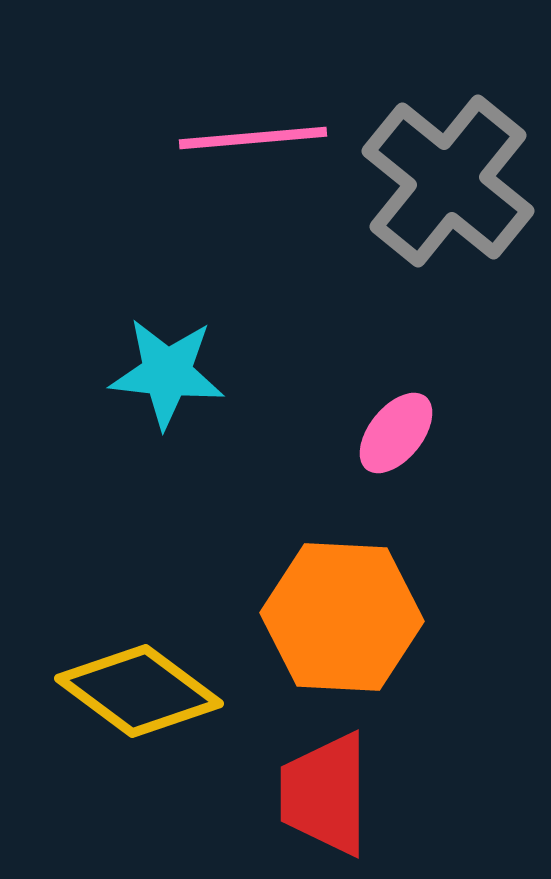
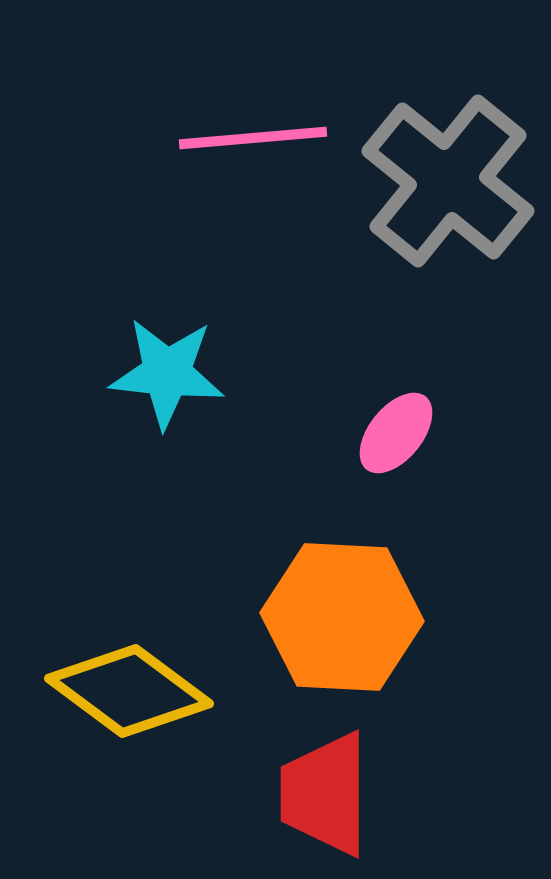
yellow diamond: moved 10 px left
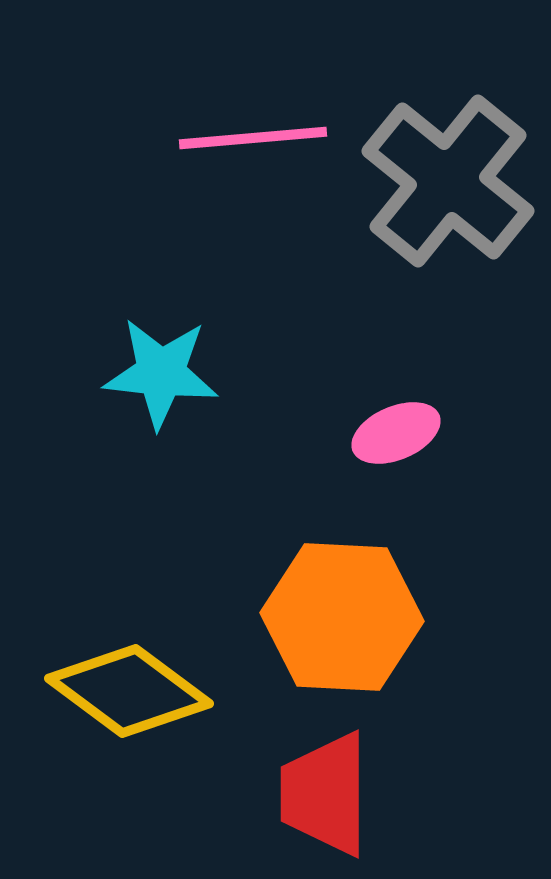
cyan star: moved 6 px left
pink ellipse: rotated 28 degrees clockwise
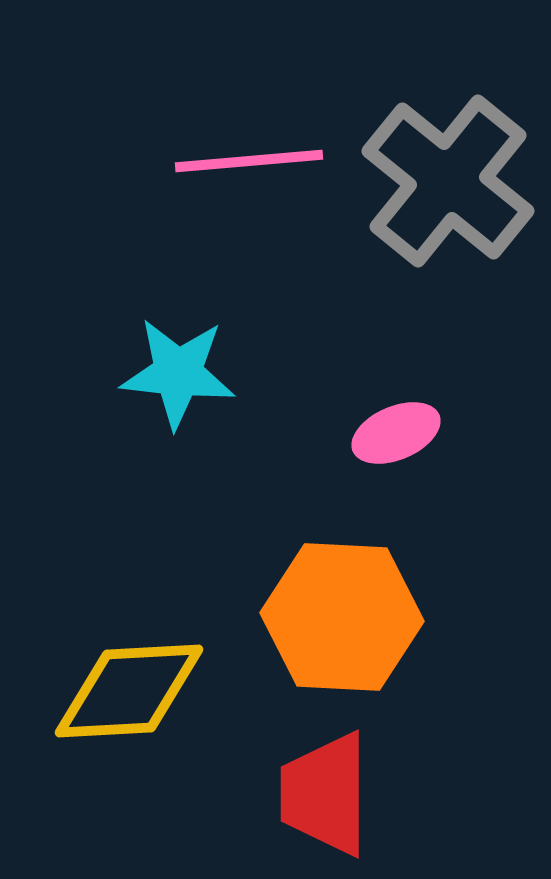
pink line: moved 4 px left, 23 px down
cyan star: moved 17 px right
yellow diamond: rotated 40 degrees counterclockwise
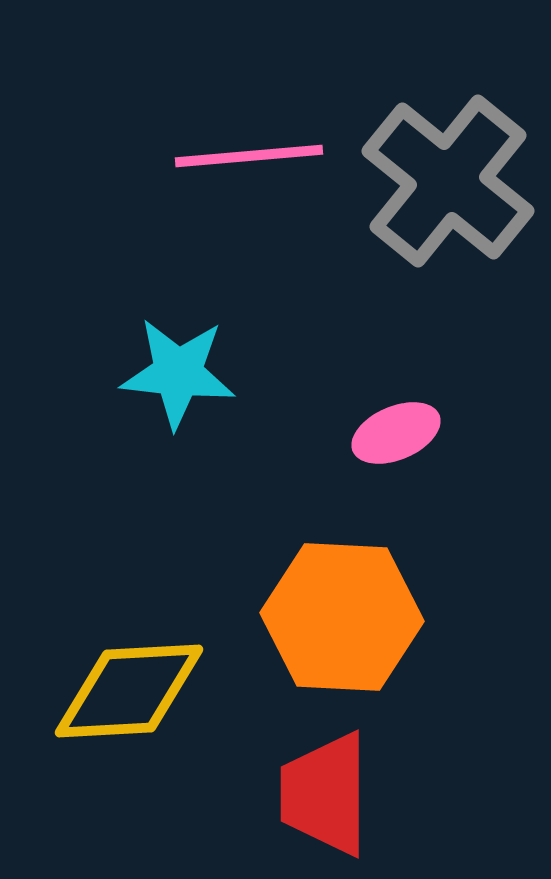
pink line: moved 5 px up
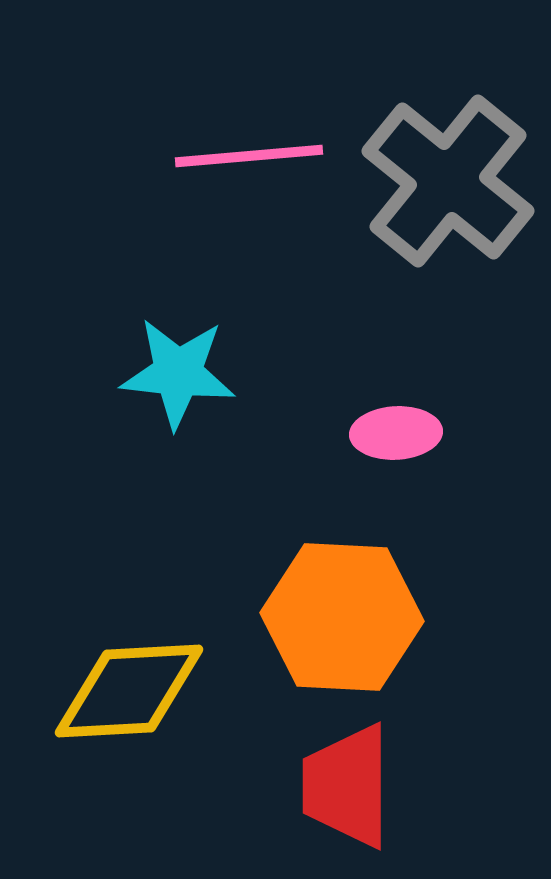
pink ellipse: rotated 20 degrees clockwise
red trapezoid: moved 22 px right, 8 px up
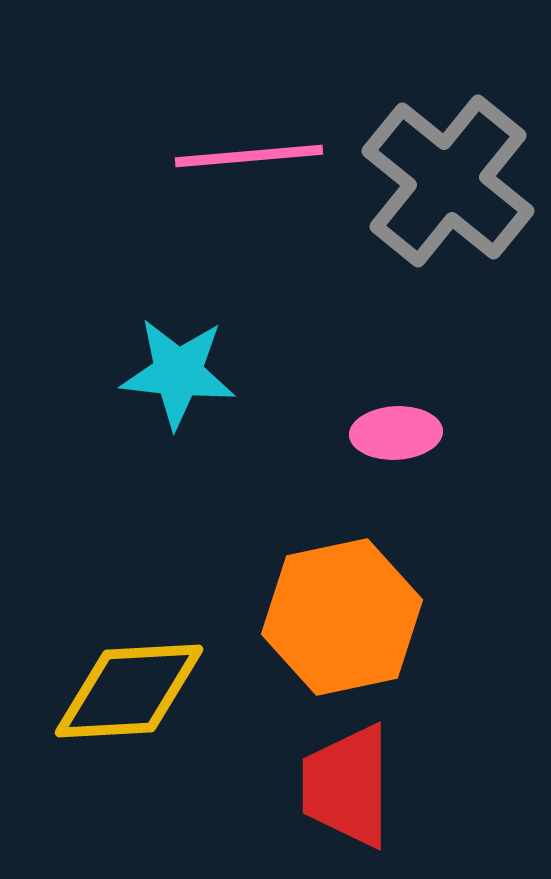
orange hexagon: rotated 15 degrees counterclockwise
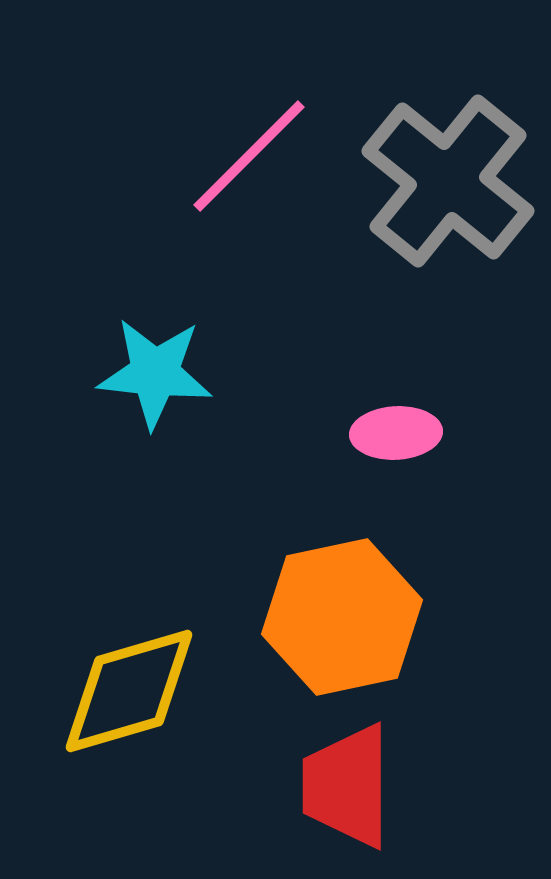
pink line: rotated 40 degrees counterclockwise
cyan star: moved 23 px left
yellow diamond: rotated 13 degrees counterclockwise
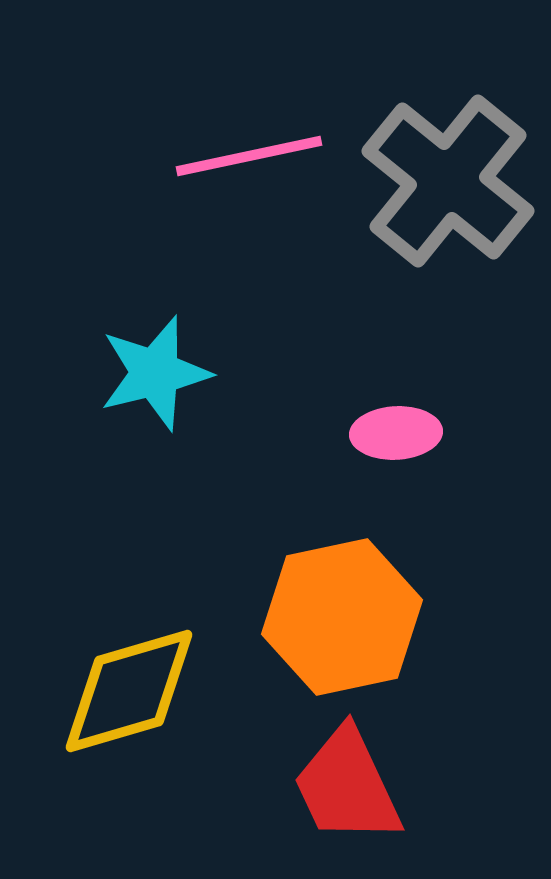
pink line: rotated 33 degrees clockwise
cyan star: rotated 20 degrees counterclockwise
red trapezoid: rotated 25 degrees counterclockwise
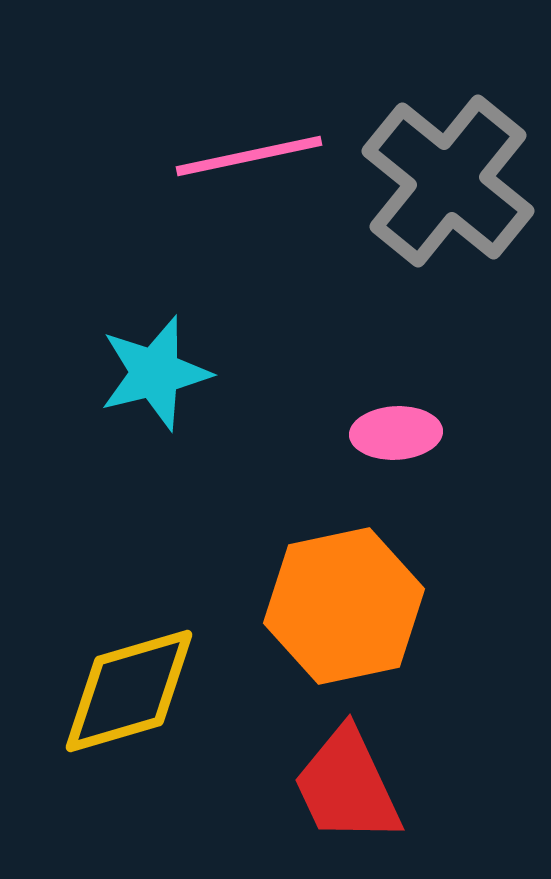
orange hexagon: moved 2 px right, 11 px up
